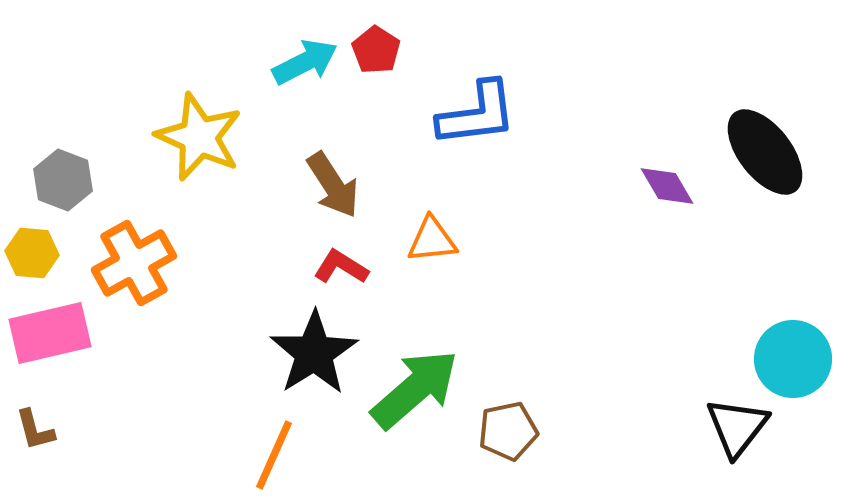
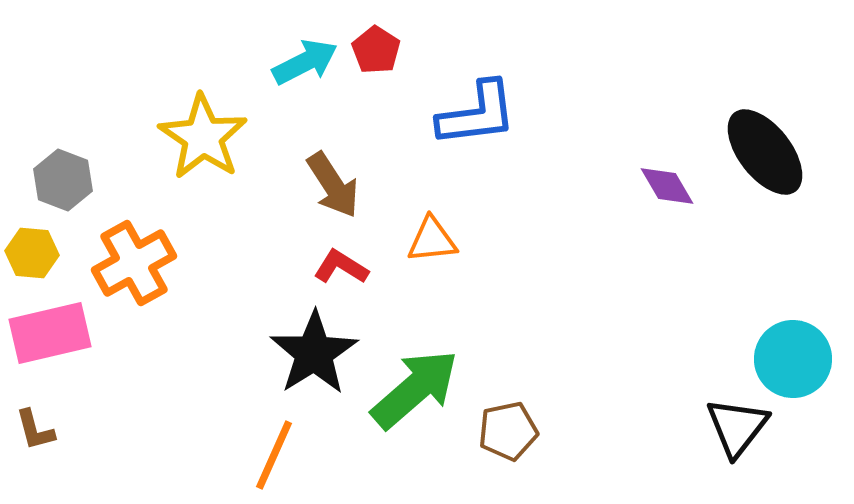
yellow star: moved 4 px right; rotated 10 degrees clockwise
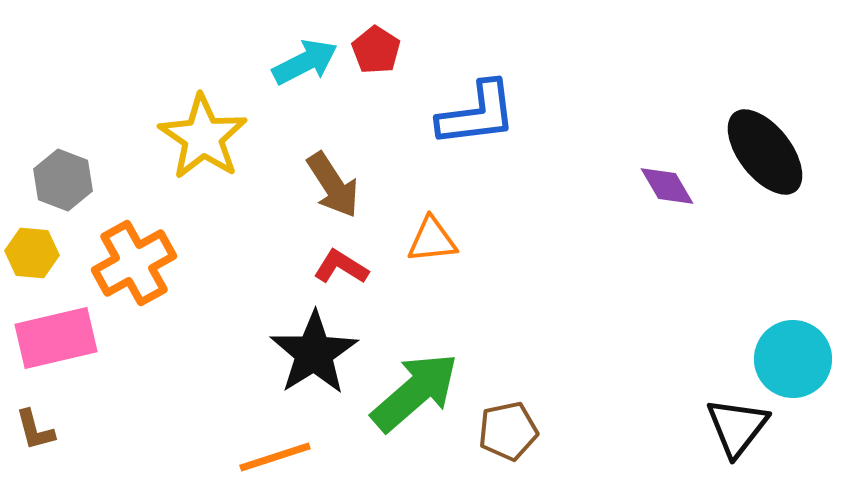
pink rectangle: moved 6 px right, 5 px down
green arrow: moved 3 px down
orange line: moved 1 px right, 2 px down; rotated 48 degrees clockwise
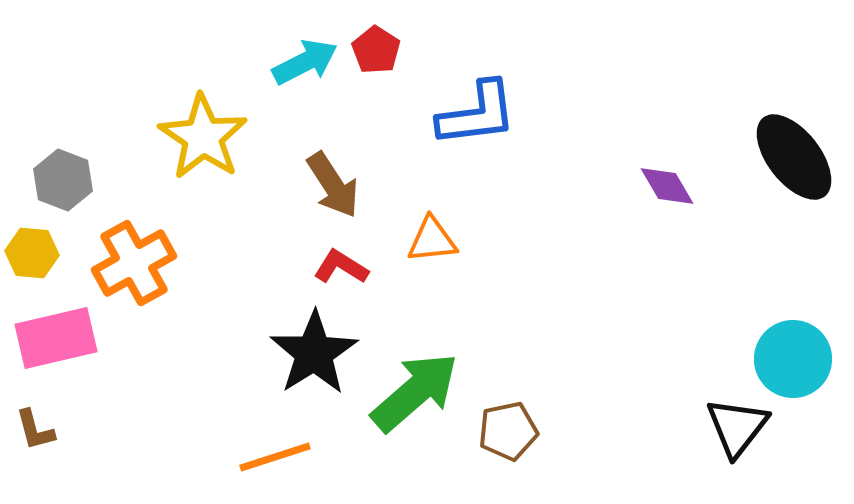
black ellipse: moved 29 px right, 5 px down
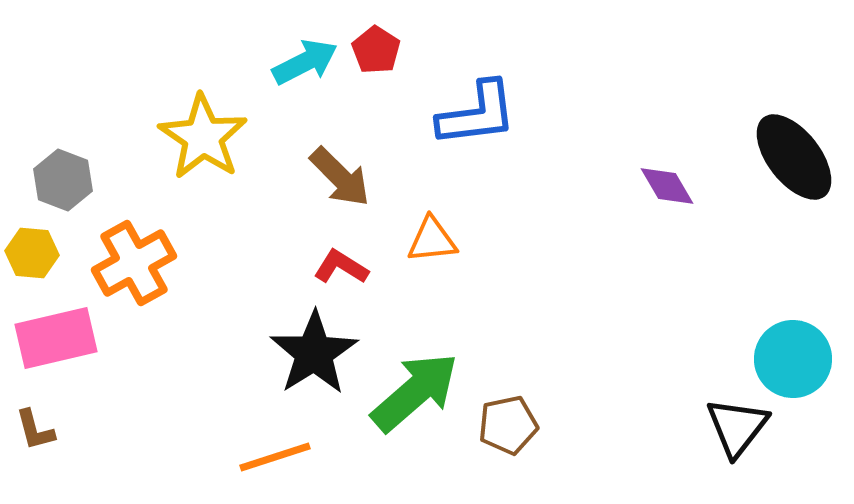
brown arrow: moved 7 px right, 8 px up; rotated 12 degrees counterclockwise
brown pentagon: moved 6 px up
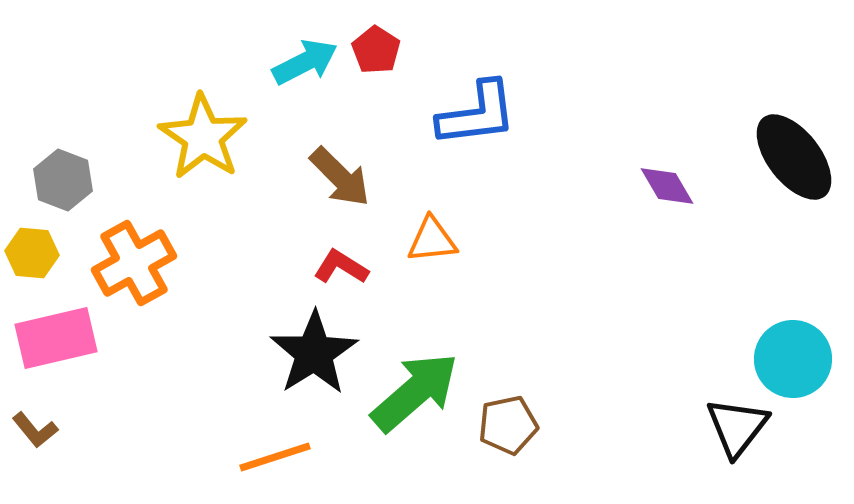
brown L-shape: rotated 24 degrees counterclockwise
